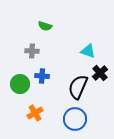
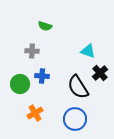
black semicircle: rotated 55 degrees counterclockwise
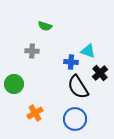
blue cross: moved 29 px right, 14 px up
green circle: moved 6 px left
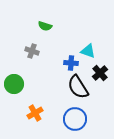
gray cross: rotated 16 degrees clockwise
blue cross: moved 1 px down
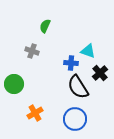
green semicircle: rotated 96 degrees clockwise
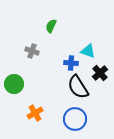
green semicircle: moved 6 px right
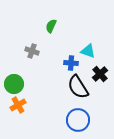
black cross: moved 1 px down
orange cross: moved 17 px left, 8 px up
blue circle: moved 3 px right, 1 px down
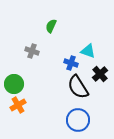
blue cross: rotated 16 degrees clockwise
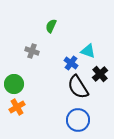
blue cross: rotated 16 degrees clockwise
orange cross: moved 1 px left, 2 px down
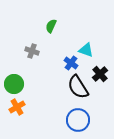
cyan triangle: moved 2 px left, 1 px up
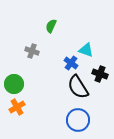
black cross: rotated 28 degrees counterclockwise
